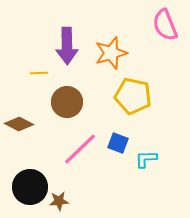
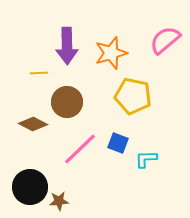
pink semicircle: moved 15 px down; rotated 72 degrees clockwise
brown diamond: moved 14 px right
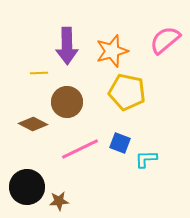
orange star: moved 1 px right, 2 px up
yellow pentagon: moved 6 px left, 4 px up
blue square: moved 2 px right
pink line: rotated 18 degrees clockwise
black circle: moved 3 px left
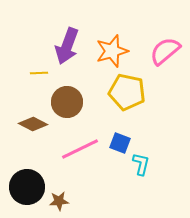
pink semicircle: moved 11 px down
purple arrow: rotated 21 degrees clockwise
cyan L-shape: moved 5 px left, 5 px down; rotated 105 degrees clockwise
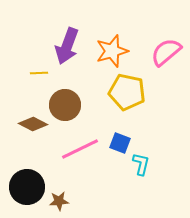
pink semicircle: moved 1 px right, 1 px down
brown circle: moved 2 px left, 3 px down
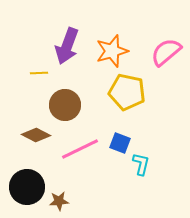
brown diamond: moved 3 px right, 11 px down
